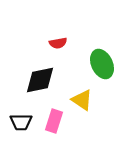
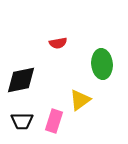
green ellipse: rotated 20 degrees clockwise
black diamond: moved 19 px left
yellow triangle: moved 2 px left; rotated 50 degrees clockwise
black trapezoid: moved 1 px right, 1 px up
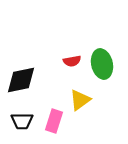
red semicircle: moved 14 px right, 18 px down
green ellipse: rotated 8 degrees counterclockwise
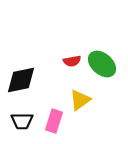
green ellipse: rotated 36 degrees counterclockwise
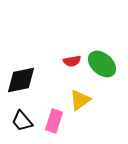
black trapezoid: rotated 50 degrees clockwise
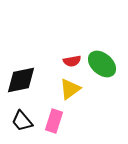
yellow triangle: moved 10 px left, 11 px up
